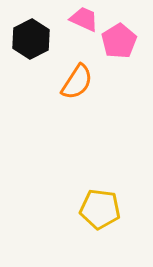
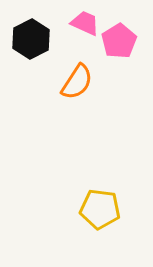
pink trapezoid: moved 1 px right, 4 px down
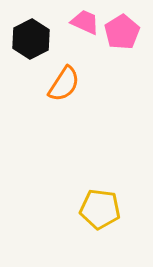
pink trapezoid: moved 1 px up
pink pentagon: moved 3 px right, 9 px up
orange semicircle: moved 13 px left, 2 px down
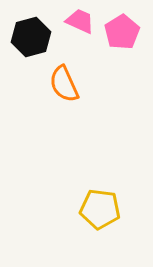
pink trapezoid: moved 5 px left, 1 px up
black hexagon: moved 2 px up; rotated 12 degrees clockwise
orange semicircle: rotated 123 degrees clockwise
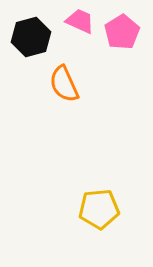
yellow pentagon: moved 1 px left; rotated 12 degrees counterclockwise
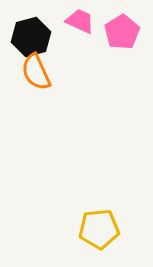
orange semicircle: moved 28 px left, 12 px up
yellow pentagon: moved 20 px down
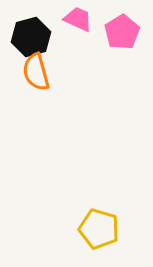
pink trapezoid: moved 2 px left, 2 px up
orange semicircle: rotated 9 degrees clockwise
yellow pentagon: rotated 21 degrees clockwise
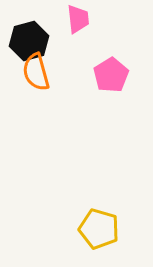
pink trapezoid: rotated 60 degrees clockwise
pink pentagon: moved 11 px left, 43 px down
black hexagon: moved 2 px left, 4 px down
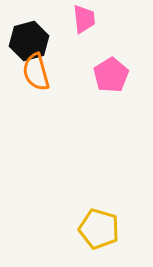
pink trapezoid: moved 6 px right
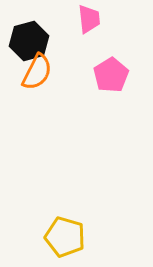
pink trapezoid: moved 5 px right
orange semicircle: moved 1 px right; rotated 138 degrees counterclockwise
yellow pentagon: moved 34 px left, 8 px down
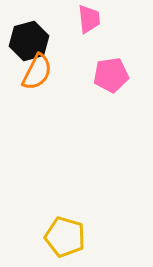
pink pentagon: rotated 24 degrees clockwise
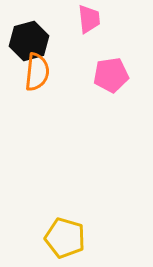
orange semicircle: rotated 21 degrees counterclockwise
yellow pentagon: moved 1 px down
